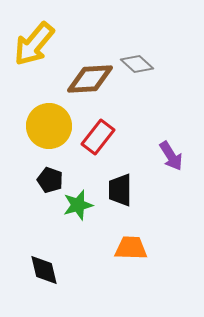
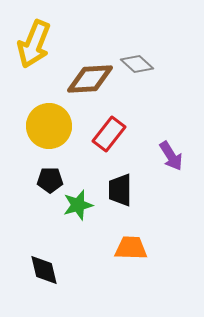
yellow arrow: rotated 18 degrees counterclockwise
red rectangle: moved 11 px right, 3 px up
black pentagon: rotated 20 degrees counterclockwise
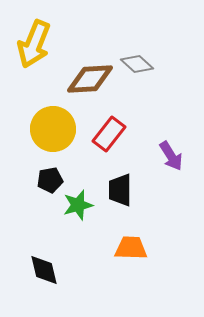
yellow circle: moved 4 px right, 3 px down
black pentagon: rotated 10 degrees counterclockwise
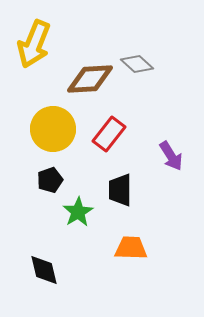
black pentagon: rotated 10 degrees counterclockwise
green star: moved 7 px down; rotated 16 degrees counterclockwise
